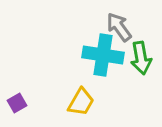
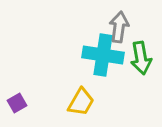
gray arrow: rotated 44 degrees clockwise
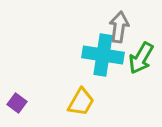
green arrow: rotated 40 degrees clockwise
purple square: rotated 24 degrees counterclockwise
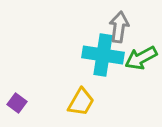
green arrow: rotated 32 degrees clockwise
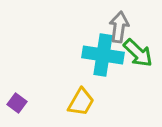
green arrow: moved 3 px left, 5 px up; rotated 108 degrees counterclockwise
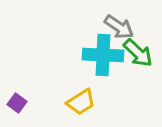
gray arrow: rotated 116 degrees clockwise
cyan cross: rotated 6 degrees counterclockwise
yellow trapezoid: rotated 28 degrees clockwise
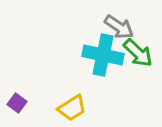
cyan cross: rotated 9 degrees clockwise
yellow trapezoid: moved 9 px left, 6 px down
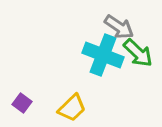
cyan cross: rotated 9 degrees clockwise
purple square: moved 5 px right
yellow trapezoid: rotated 12 degrees counterclockwise
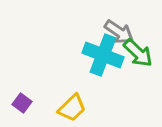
gray arrow: moved 5 px down
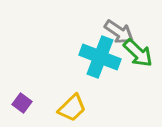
cyan cross: moved 3 px left, 2 px down
